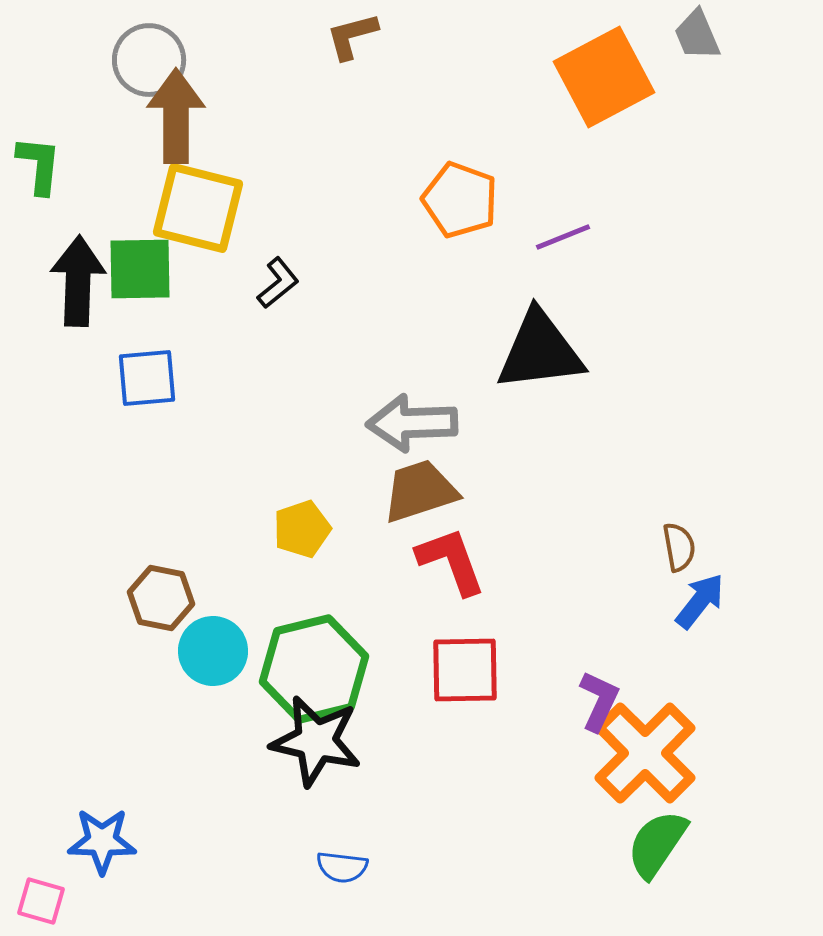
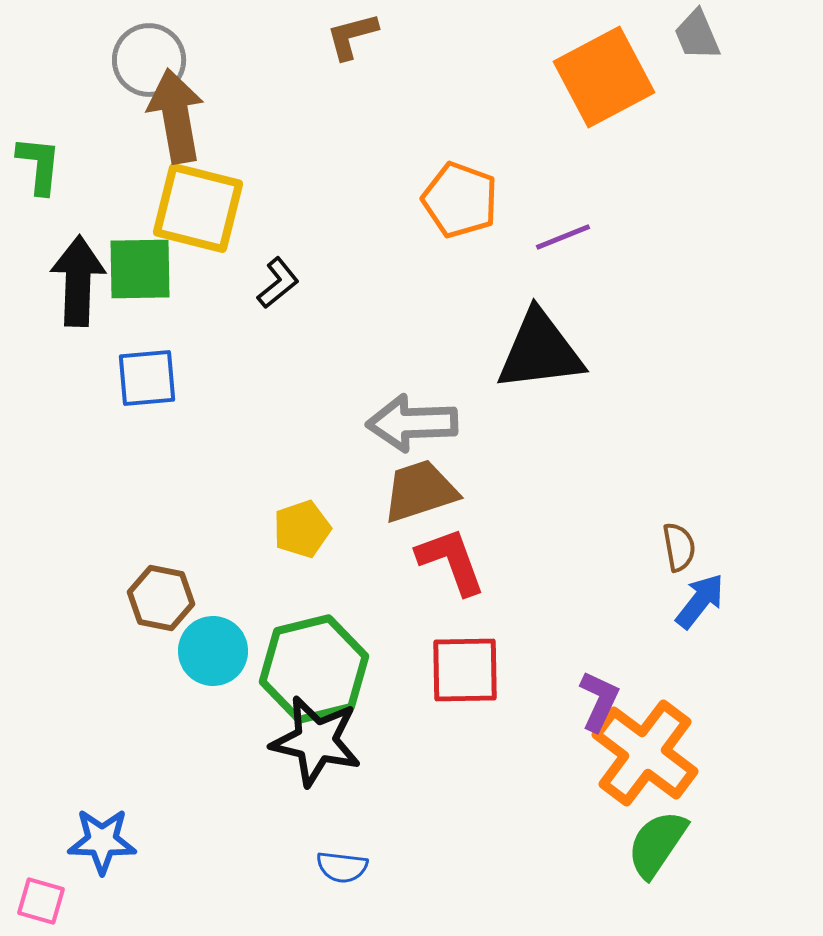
brown arrow: rotated 10 degrees counterclockwise
orange cross: rotated 8 degrees counterclockwise
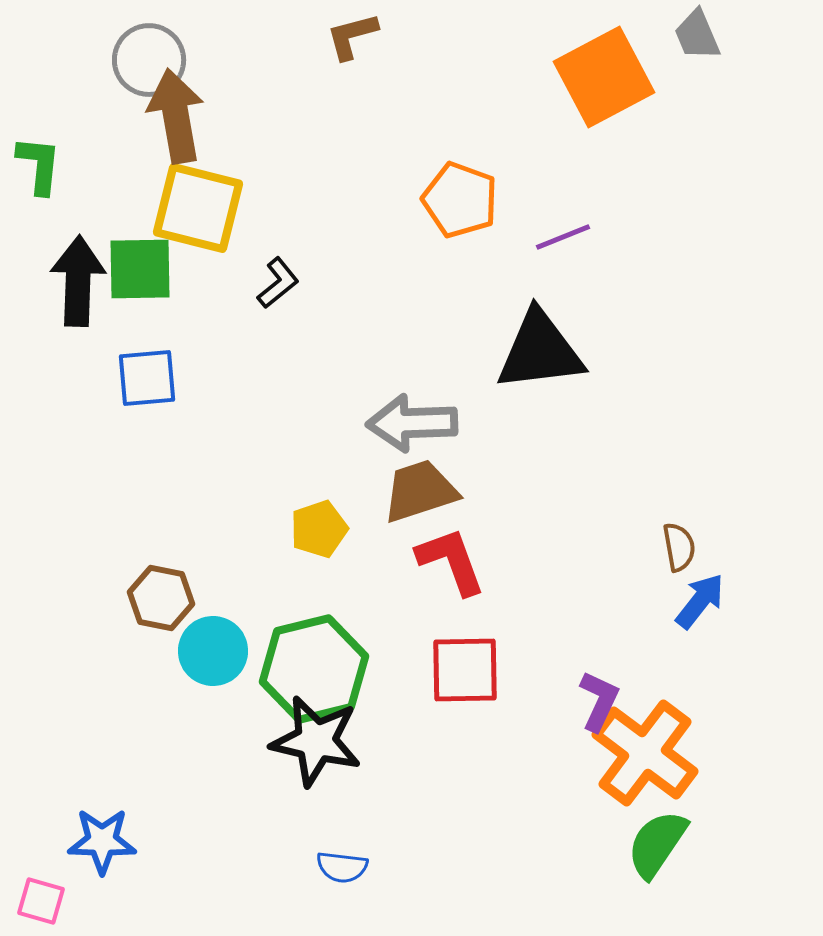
yellow pentagon: moved 17 px right
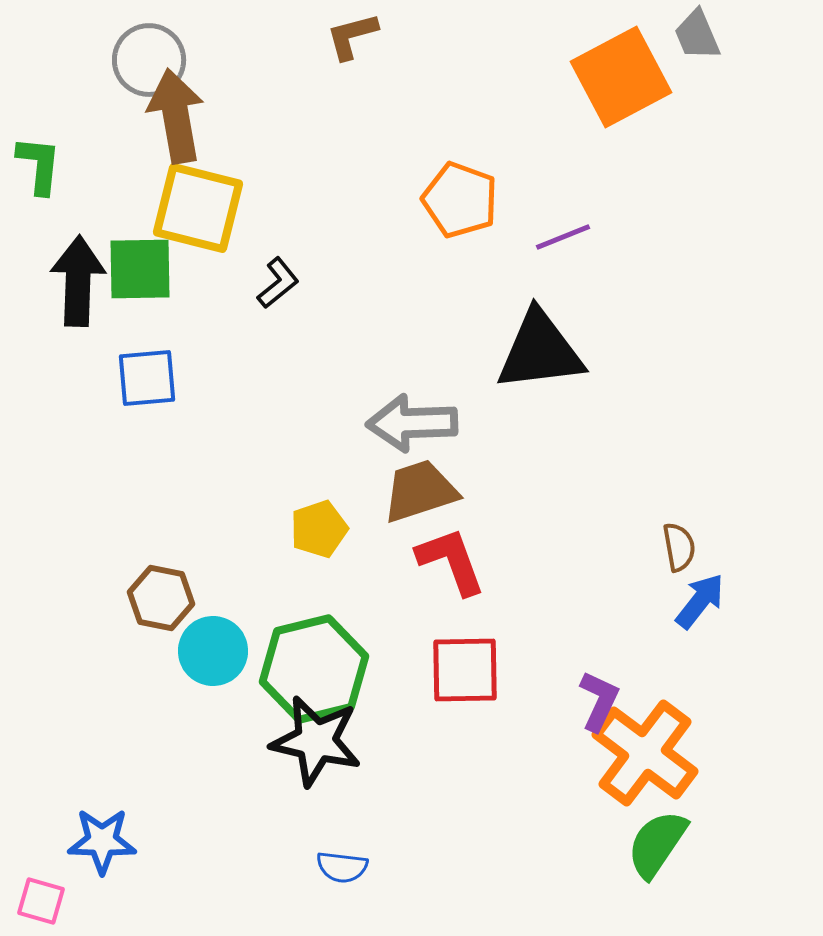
orange square: moved 17 px right
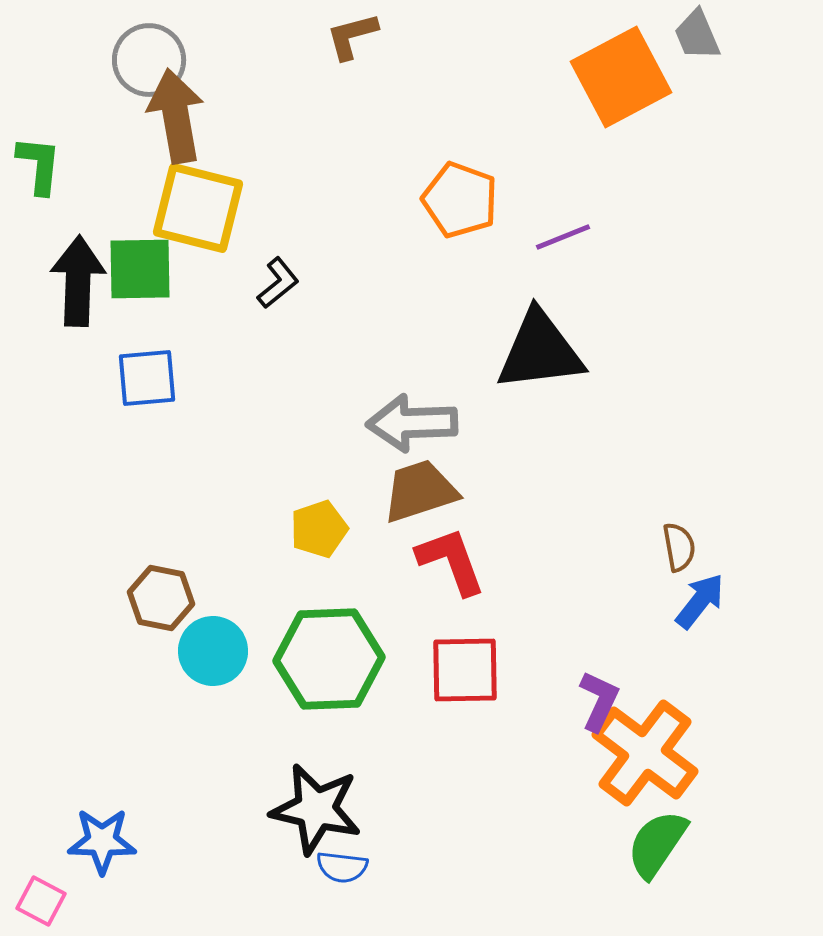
green hexagon: moved 15 px right, 10 px up; rotated 12 degrees clockwise
black star: moved 68 px down
pink square: rotated 12 degrees clockwise
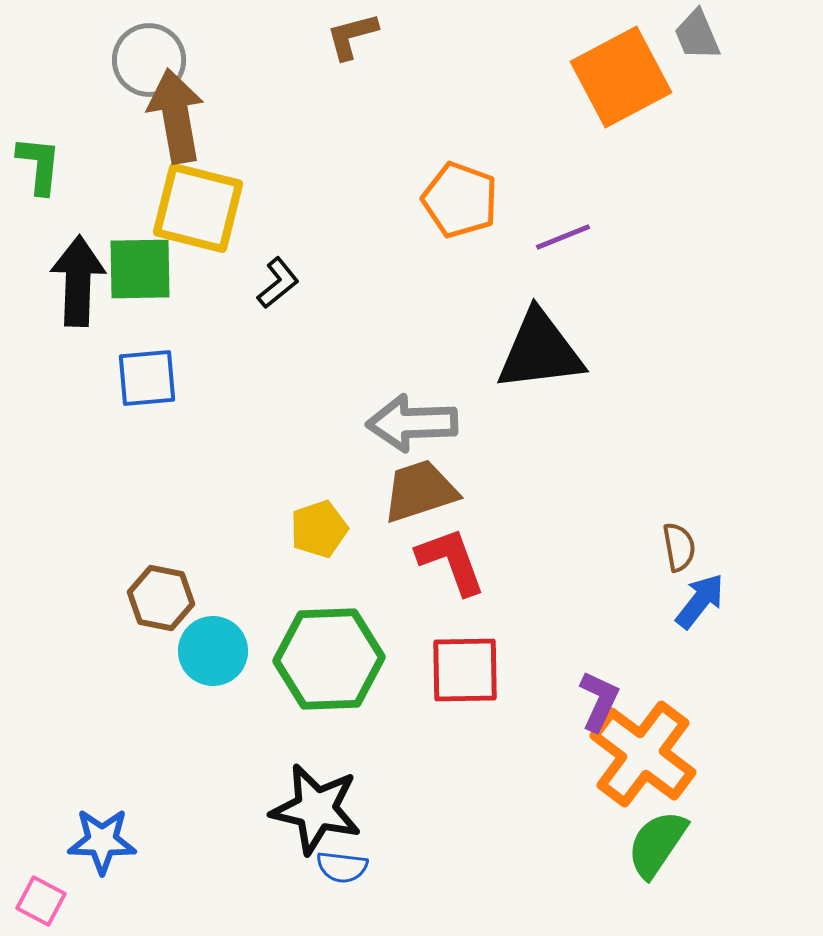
orange cross: moved 2 px left, 1 px down
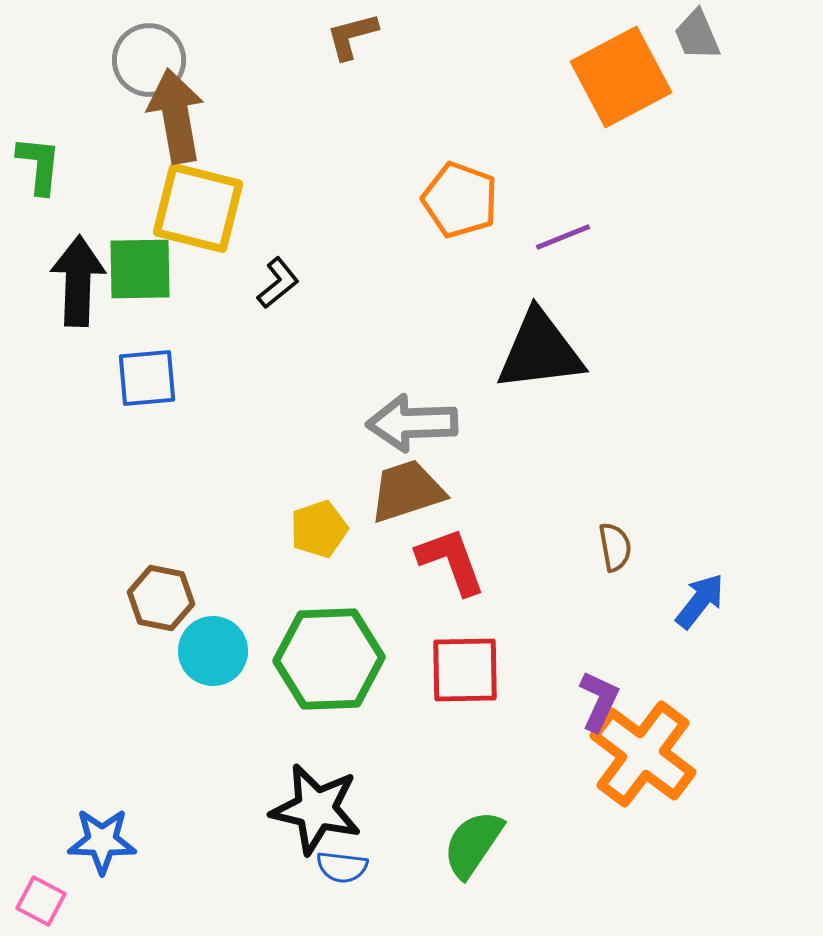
brown trapezoid: moved 13 px left
brown semicircle: moved 64 px left
green semicircle: moved 184 px left
